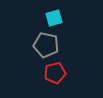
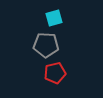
gray pentagon: rotated 10 degrees counterclockwise
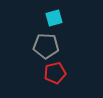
gray pentagon: moved 1 px down
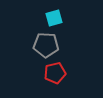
gray pentagon: moved 1 px up
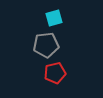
gray pentagon: rotated 10 degrees counterclockwise
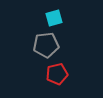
red pentagon: moved 2 px right, 1 px down
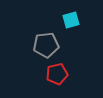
cyan square: moved 17 px right, 2 px down
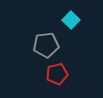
cyan square: rotated 30 degrees counterclockwise
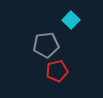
red pentagon: moved 3 px up
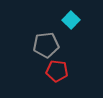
red pentagon: rotated 20 degrees clockwise
